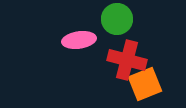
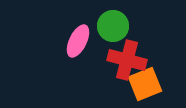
green circle: moved 4 px left, 7 px down
pink ellipse: moved 1 px left, 1 px down; rotated 56 degrees counterclockwise
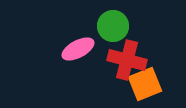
pink ellipse: moved 8 px down; rotated 36 degrees clockwise
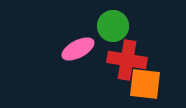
red cross: rotated 6 degrees counterclockwise
orange square: rotated 28 degrees clockwise
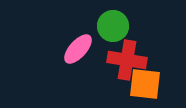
pink ellipse: rotated 20 degrees counterclockwise
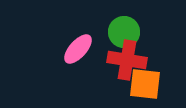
green circle: moved 11 px right, 6 px down
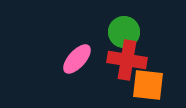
pink ellipse: moved 1 px left, 10 px down
orange square: moved 3 px right, 1 px down
